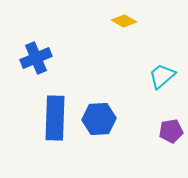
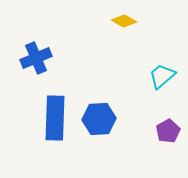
purple pentagon: moved 3 px left; rotated 20 degrees counterclockwise
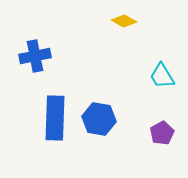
blue cross: moved 1 px left, 2 px up; rotated 12 degrees clockwise
cyan trapezoid: rotated 80 degrees counterclockwise
blue hexagon: rotated 12 degrees clockwise
purple pentagon: moved 6 px left, 2 px down
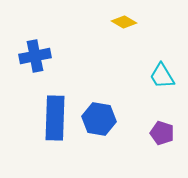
yellow diamond: moved 1 px down
purple pentagon: rotated 25 degrees counterclockwise
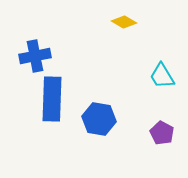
blue rectangle: moved 3 px left, 19 px up
purple pentagon: rotated 10 degrees clockwise
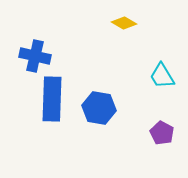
yellow diamond: moved 1 px down
blue cross: rotated 24 degrees clockwise
blue hexagon: moved 11 px up
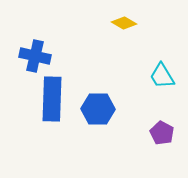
blue hexagon: moved 1 px left, 1 px down; rotated 8 degrees counterclockwise
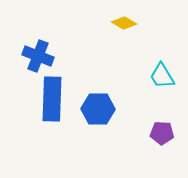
blue cross: moved 3 px right; rotated 8 degrees clockwise
purple pentagon: rotated 25 degrees counterclockwise
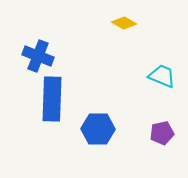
cyan trapezoid: rotated 144 degrees clockwise
blue hexagon: moved 20 px down
purple pentagon: rotated 15 degrees counterclockwise
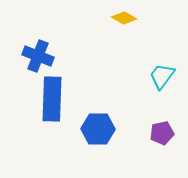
yellow diamond: moved 5 px up
cyan trapezoid: rotated 76 degrees counterclockwise
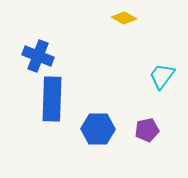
purple pentagon: moved 15 px left, 3 px up
